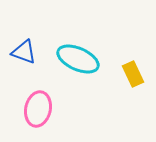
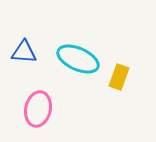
blue triangle: rotated 16 degrees counterclockwise
yellow rectangle: moved 14 px left, 3 px down; rotated 45 degrees clockwise
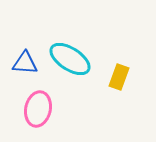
blue triangle: moved 1 px right, 11 px down
cyan ellipse: moved 8 px left; rotated 9 degrees clockwise
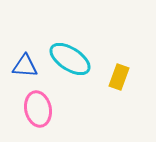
blue triangle: moved 3 px down
pink ellipse: rotated 24 degrees counterclockwise
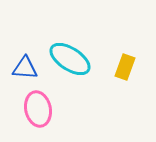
blue triangle: moved 2 px down
yellow rectangle: moved 6 px right, 10 px up
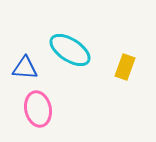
cyan ellipse: moved 9 px up
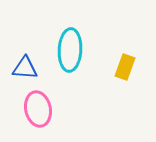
cyan ellipse: rotated 60 degrees clockwise
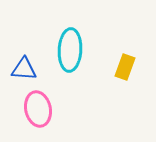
blue triangle: moved 1 px left, 1 px down
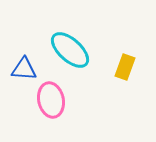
cyan ellipse: rotated 51 degrees counterclockwise
pink ellipse: moved 13 px right, 9 px up
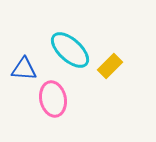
yellow rectangle: moved 15 px left, 1 px up; rotated 25 degrees clockwise
pink ellipse: moved 2 px right, 1 px up
